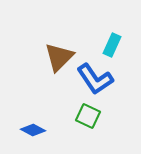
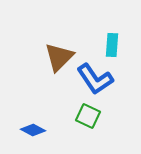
cyan rectangle: rotated 20 degrees counterclockwise
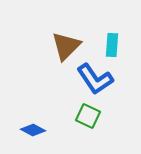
brown triangle: moved 7 px right, 11 px up
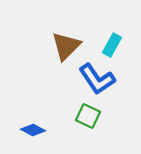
cyan rectangle: rotated 25 degrees clockwise
blue L-shape: moved 2 px right
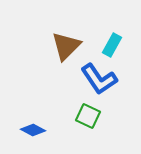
blue L-shape: moved 2 px right
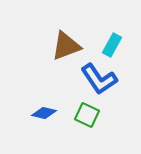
brown triangle: rotated 24 degrees clockwise
green square: moved 1 px left, 1 px up
blue diamond: moved 11 px right, 17 px up; rotated 15 degrees counterclockwise
